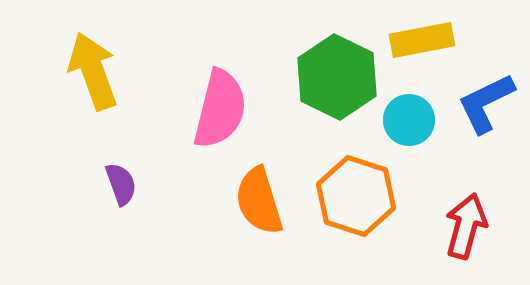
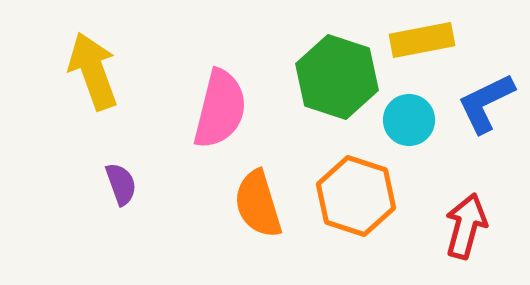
green hexagon: rotated 8 degrees counterclockwise
orange semicircle: moved 1 px left, 3 px down
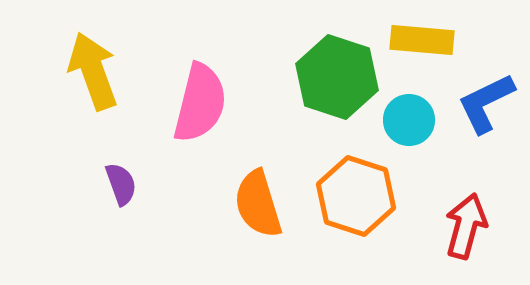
yellow rectangle: rotated 16 degrees clockwise
pink semicircle: moved 20 px left, 6 px up
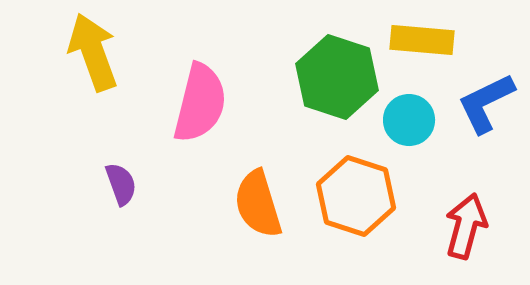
yellow arrow: moved 19 px up
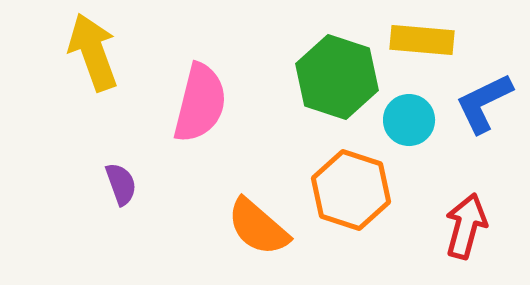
blue L-shape: moved 2 px left
orange hexagon: moved 5 px left, 6 px up
orange semicircle: moved 23 px down; rotated 32 degrees counterclockwise
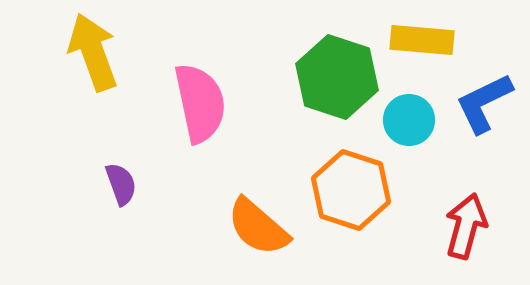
pink semicircle: rotated 26 degrees counterclockwise
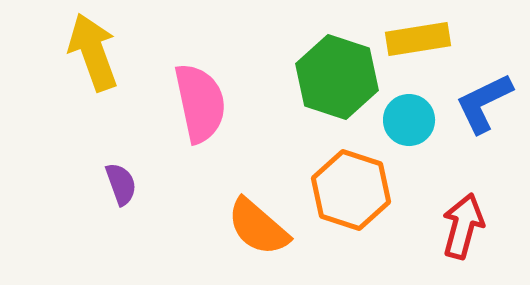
yellow rectangle: moved 4 px left, 1 px up; rotated 14 degrees counterclockwise
red arrow: moved 3 px left
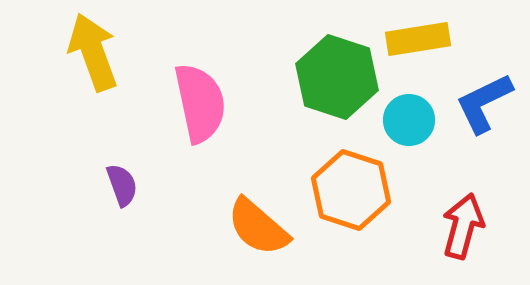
purple semicircle: moved 1 px right, 1 px down
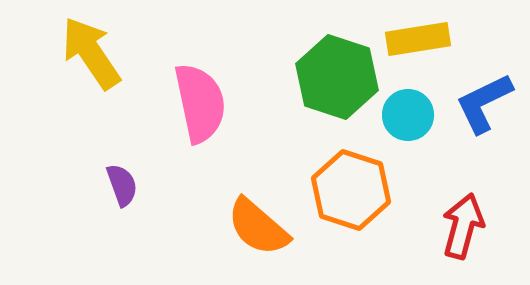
yellow arrow: moved 2 px left, 1 px down; rotated 14 degrees counterclockwise
cyan circle: moved 1 px left, 5 px up
